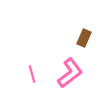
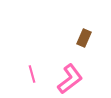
pink L-shape: moved 6 px down
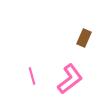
pink line: moved 2 px down
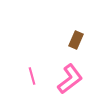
brown rectangle: moved 8 px left, 2 px down
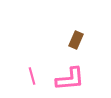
pink L-shape: rotated 32 degrees clockwise
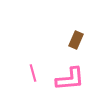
pink line: moved 1 px right, 3 px up
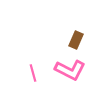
pink L-shape: moved 9 px up; rotated 32 degrees clockwise
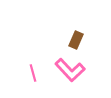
pink L-shape: rotated 20 degrees clockwise
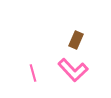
pink L-shape: moved 3 px right
